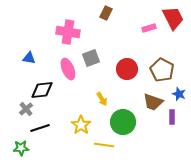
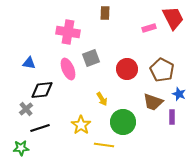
brown rectangle: moved 1 px left; rotated 24 degrees counterclockwise
blue triangle: moved 5 px down
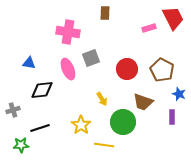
brown trapezoid: moved 10 px left
gray cross: moved 13 px left, 1 px down; rotated 24 degrees clockwise
green star: moved 3 px up
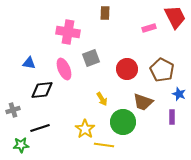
red trapezoid: moved 2 px right, 1 px up
pink ellipse: moved 4 px left
yellow star: moved 4 px right, 4 px down
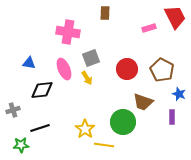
yellow arrow: moved 15 px left, 21 px up
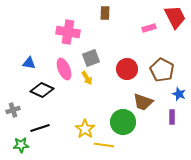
black diamond: rotated 30 degrees clockwise
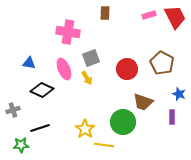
pink rectangle: moved 13 px up
brown pentagon: moved 7 px up
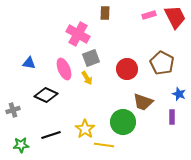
pink cross: moved 10 px right, 2 px down; rotated 20 degrees clockwise
black diamond: moved 4 px right, 5 px down
black line: moved 11 px right, 7 px down
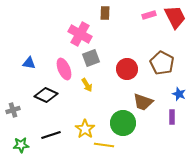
pink cross: moved 2 px right
yellow arrow: moved 7 px down
green circle: moved 1 px down
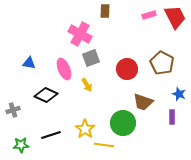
brown rectangle: moved 2 px up
